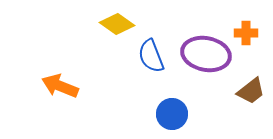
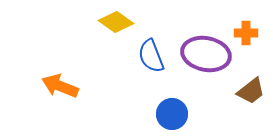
yellow diamond: moved 1 px left, 2 px up
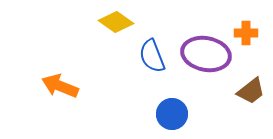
blue semicircle: moved 1 px right
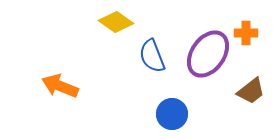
purple ellipse: moved 2 px right; rotated 66 degrees counterclockwise
